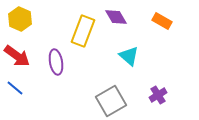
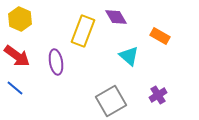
orange rectangle: moved 2 px left, 15 px down
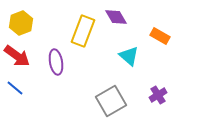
yellow hexagon: moved 1 px right, 4 px down; rotated 15 degrees clockwise
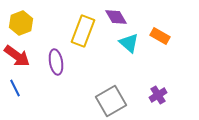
cyan triangle: moved 13 px up
blue line: rotated 24 degrees clockwise
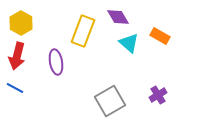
purple diamond: moved 2 px right
yellow hexagon: rotated 10 degrees counterclockwise
red arrow: rotated 68 degrees clockwise
blue line: rotated 36 degrees counterclockwise
gray square: moved 1 px left
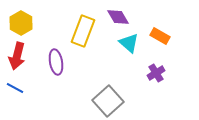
purple cross: moved 2 px left, 22 px up
gray square: moved 2 px left; rotated 12 degrees counterclockwise
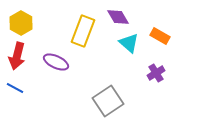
purple ellipse: rotated 55 degrees counterclockwise
gray square: rotated 8 degrees clockwise
